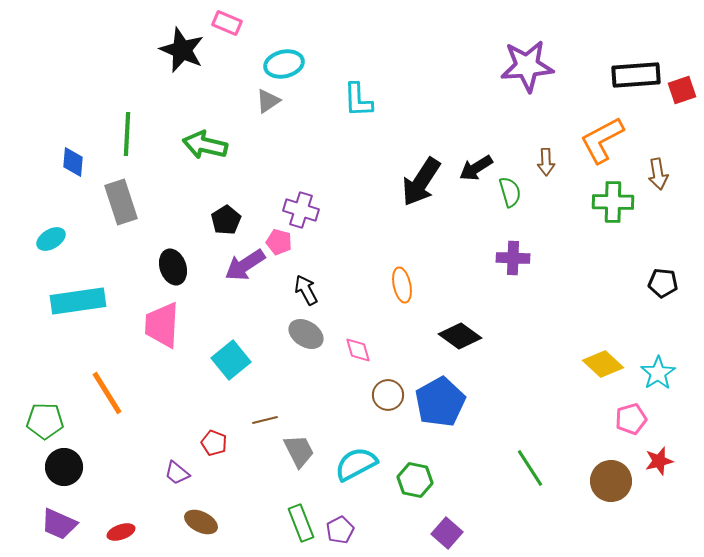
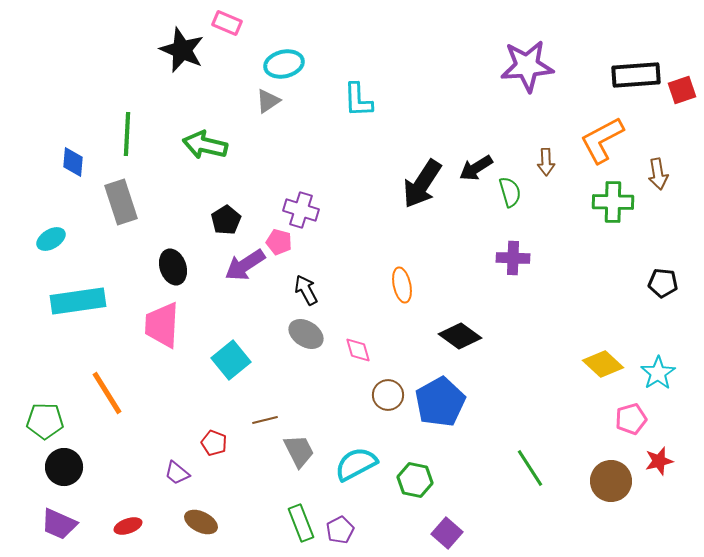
black arrow at (421, 182): moved 1 px right, 2 px down
red ellipse at (121, 532): moved 7 px right, 6 px up
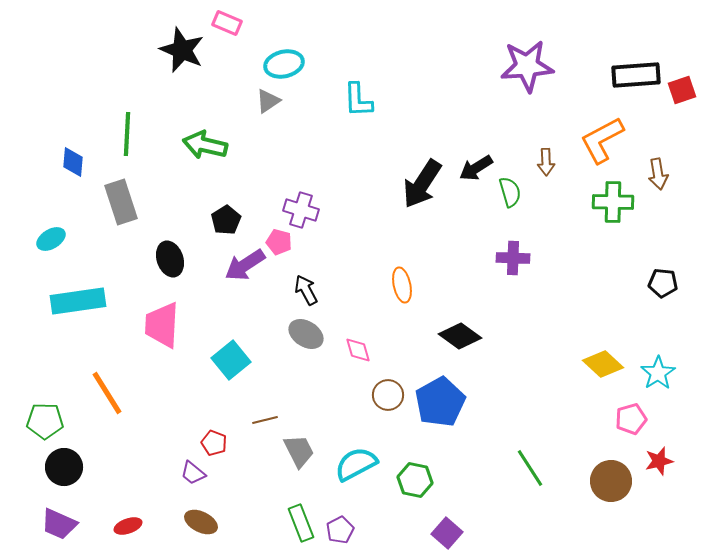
black ellipse at (173, 267): moved 3 px left, 8 px up
purple trapezoid at (177, 473): moved 16 px right
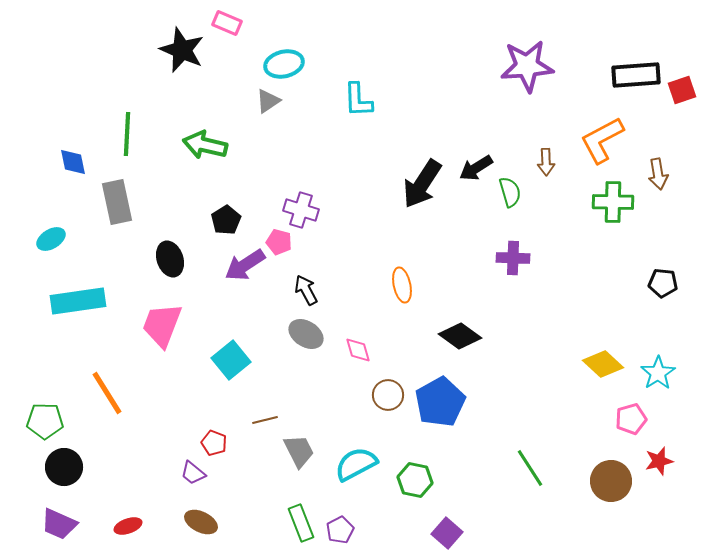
blue diamond at (73, 162): rotated 16 degrees counterclockwise
gray rectangle at (121, 202): moved 4 px left; rotated 6 degrees clockwise
pink trapezoid at (162, 325): rotated 18 degrees clockwise
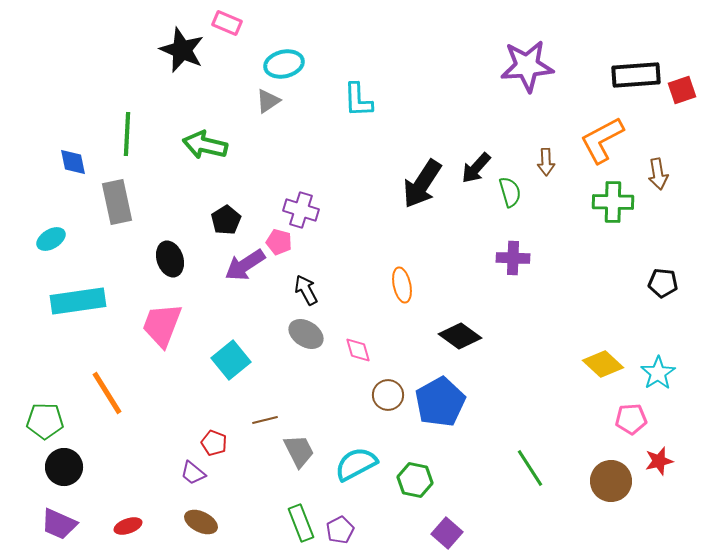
black arrow at (476, 168): rotated 16 degrees counterclockwise
pink pentagon at (631, 419): rotated 12 degrees clockwise
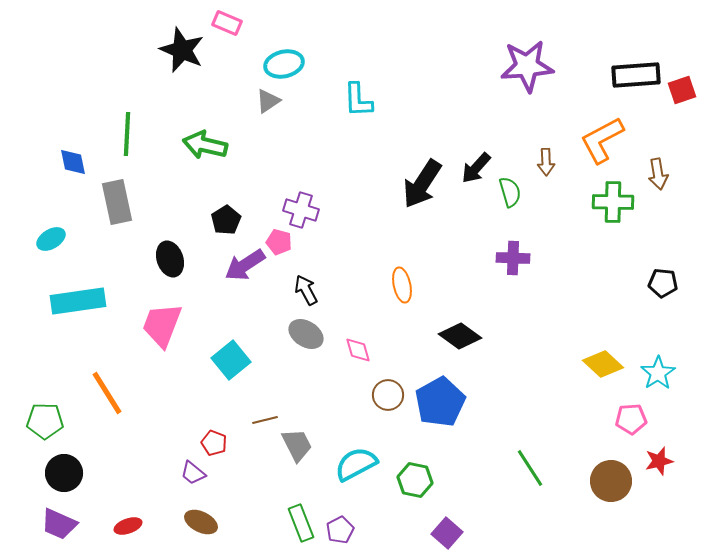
gray trapezoid at (299, 451): moved 2 px left, 6 px up
black circle at (64, 467): moved 6 px down
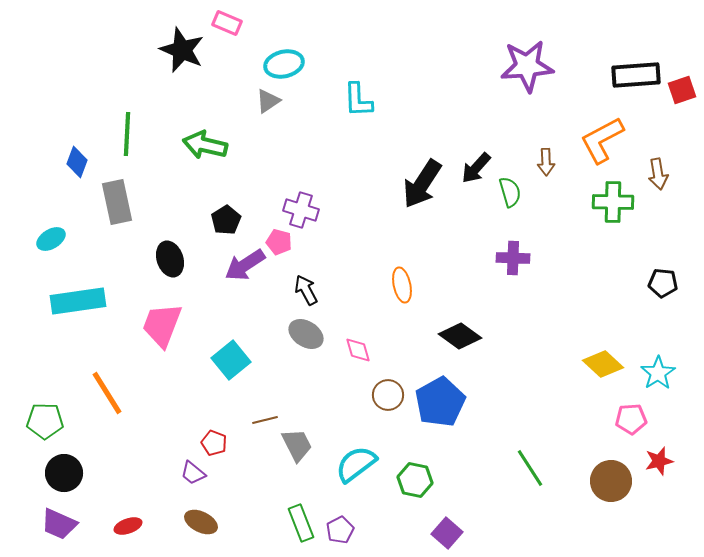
blue diamond at (73, 162): moved 4 px right; rotated 32 degrees clockwise
cyan semicircle at (356, 464): rotated 9 degrees counterclockwise
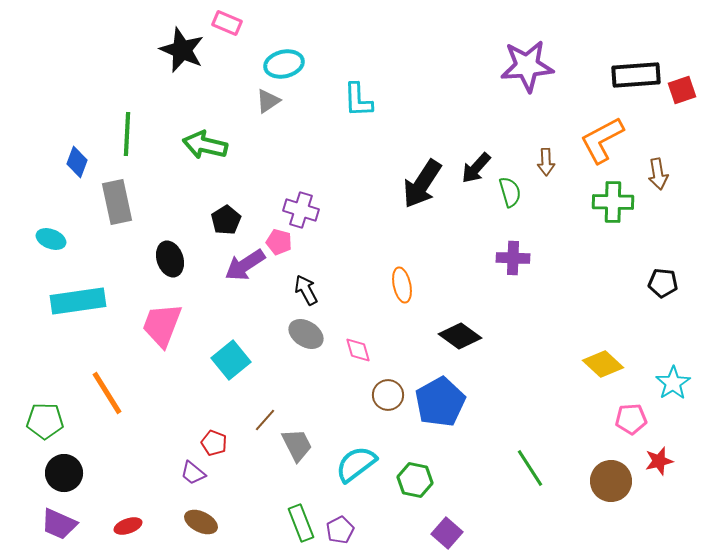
cyan ellipse at (51, 239): rotated 52 degrees clockwise
cyan star at (658, 373): moved 15 px right, 10 px down
brown line at (265, 420): rotated 35 degrees counterclockwise
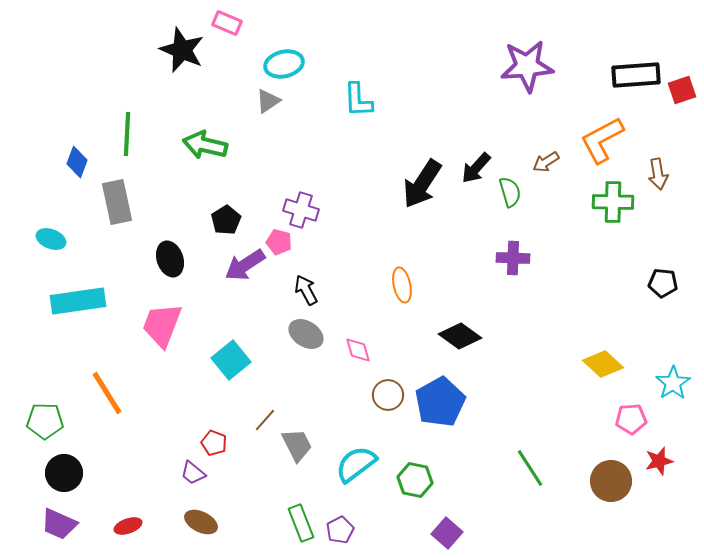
brown arrow at (546, 162): rotated 60 degrees clockwise
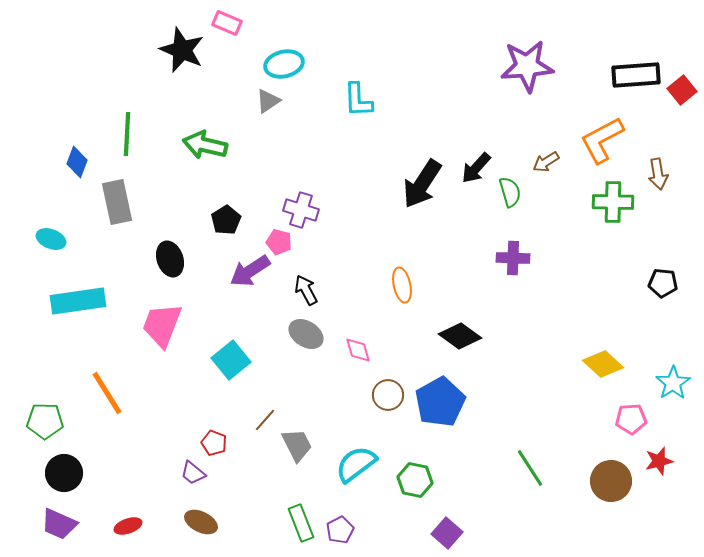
red square at (682, 90): rotated 20 degrees counterclockwise
purple arrow at (245, 265): moved 5 px right, 6 px down
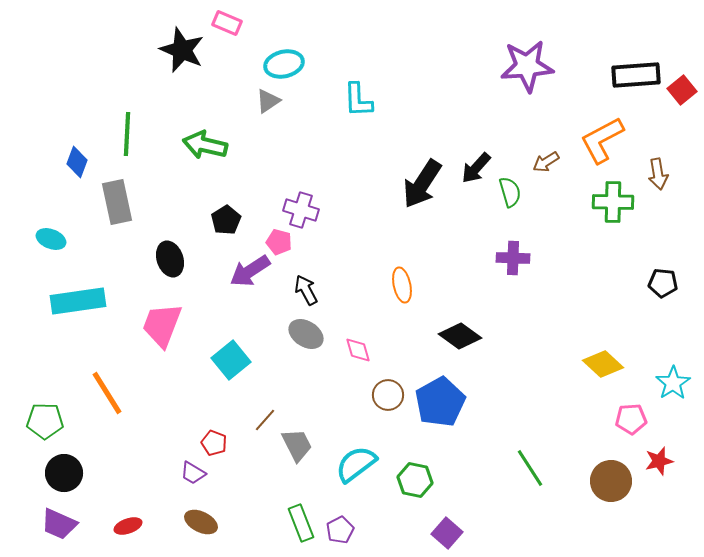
purple trapezoid at (193, 473): rotated 8 degrees counterclockwise
